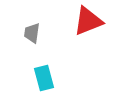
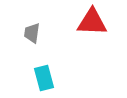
red triangle: moved 4 px right, 1 px down; rotated 24 degrees clockwise
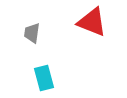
red triangle: rotated 20 degrees clockwise
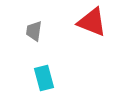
gray trapezoid: moved 2 px right, 2 px up
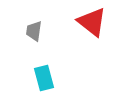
red triangle: rotated 16 degrees clockwise
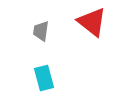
gray trapezoid: moved 7 px right
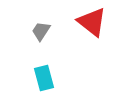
gray trapezoid: rotated 25 degrees clockwise
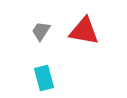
red triangle: moved 8 px left, 9 px down; rotated 28 degrees counterclockwise
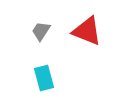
red triangle: moved 3 px right; rotated 12 degrees clockwise
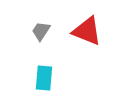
cyan rectangle: rotated 20 degrees clockwise
